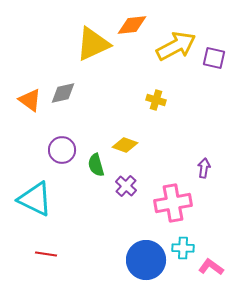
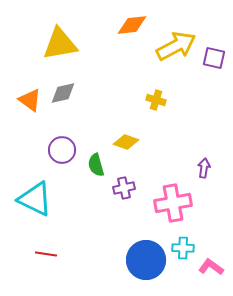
yellow triangle: moved 33 px left; rotated 15 degrees clockwise
yellow diamond: moved 1 px right, 3 px up
purple cross: moved 2 px left, 2 px down; rotated 35 degrees clockwise
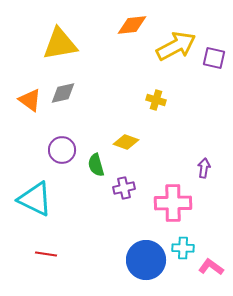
pink cross: rotated 9 degrees clockwise
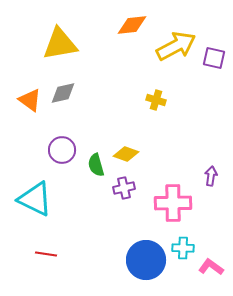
yellow diamond: moved 12 px down
purple arrow: moved 7 px right, 8 px down
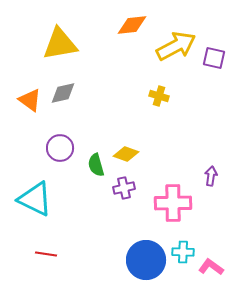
yellow cross: moved 3 px right, 4 px up
purple circle: moved 2 px left, 2 px up
cyan cross: moved 4 px down
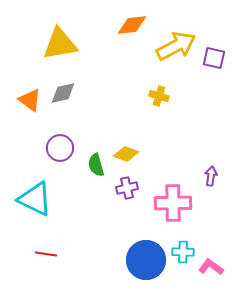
purple cross: moved 3 px right
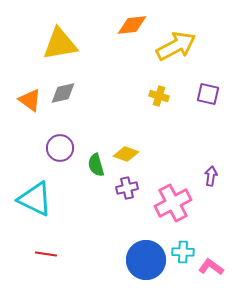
purple square: moved 6 px left, 36 px down
pink cross: rotated 27 degrees counterclockwise
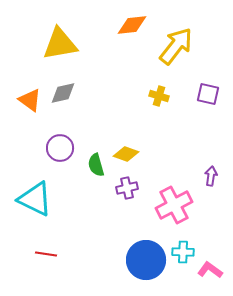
yellow arrow: rotated 24 degrees counterclockwise
pink cross: moved 1 px right, 2 px down
pink L-shape: moved 1 px left, 3 px down
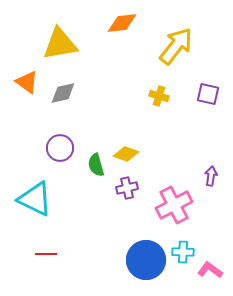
orange diamond: moved 10 px left, 2 px up
orange triangle: moved 3 px left, 18 px up
red line: rotated 10 degrees counterclockwise
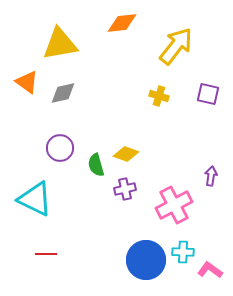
purple cross: moved 2 px left, 1 px down
